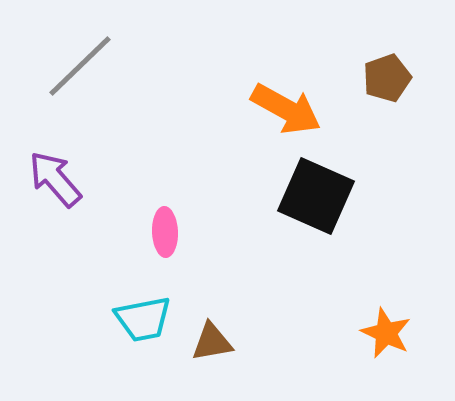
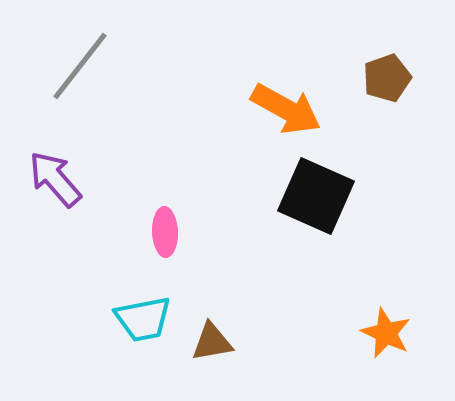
gray line: rotated 8 degrees counterclockwise
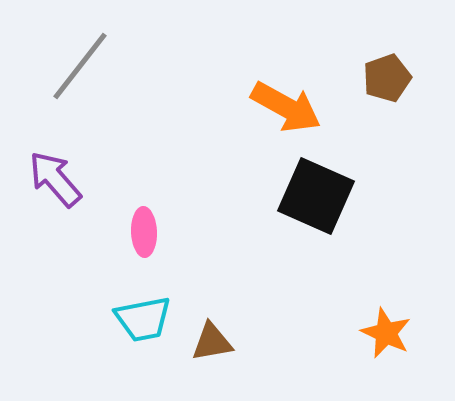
orange arrow: moved 2 px up
pink ellipse: moved 21 px left
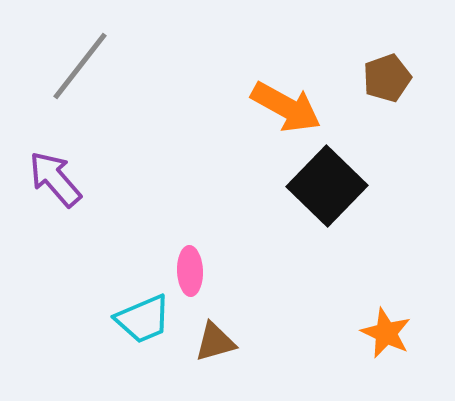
black square: moved 11 px right, 10 px up; rotated 20 degrees clockwise
pink ellipse: moved 46 px right, 39 px down
cyan trapezoid: rotated 12 degrees counterclockwise
brown triangle: moved 3 px right; rotated 6 degrees counterclockwise
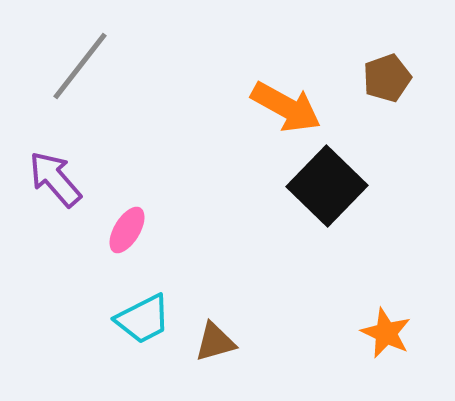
pink ellipse: moved 63 px left, 41 px up; rotated 33 degrees clockwise
cyan trapezoid: rotated 4 degrees counterclockwise
